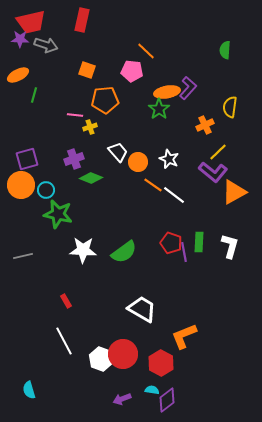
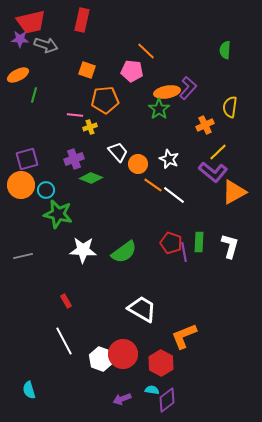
orange circle at (138, 162): moved 2 px down
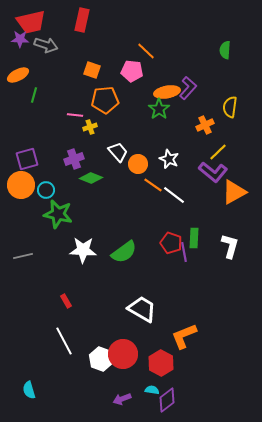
orange square at (87, 70): moved 5 px right
green rectangle at (199, 242): moved 5 px left, 4 px up
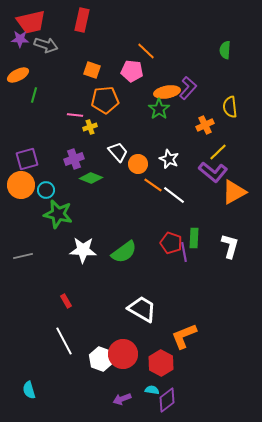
yellow semicircle at (230, 107): rotated 15 degrees counterclockwise
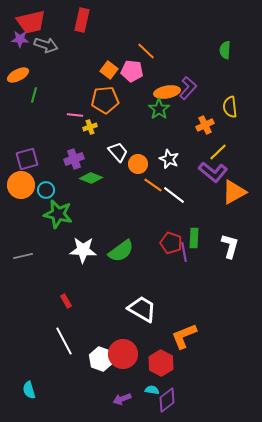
orange square at (92, 70): moved 17 px right; rotated 18 degrees clockwise
green semicircle at (124, 252): moved 3 px left, 1 px up
